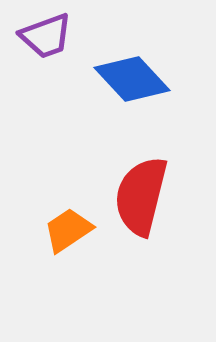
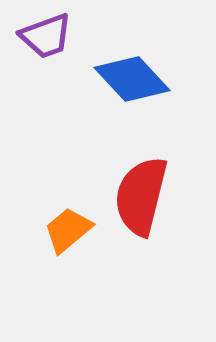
orange trapezoid: rotated 6 degrees counterclockwise
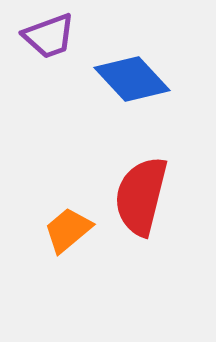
purple trapezoid: moved 3 px right
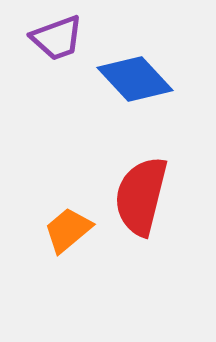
purple trapezoid: moved 8 px right, 2 px down
blue diamond: moved 3 px right
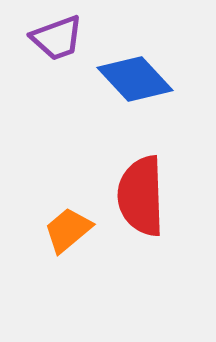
red semicircle: rotated 16 degrees counterclockwise
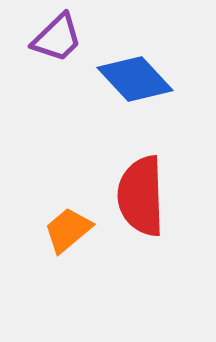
purple trapezoid: rotated 24 degrees counterclockwise
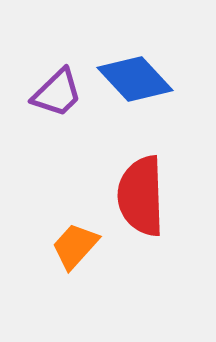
purple trapezoid: moved 55 px down
orange trapezoid: moved 7 px right, 16 px down; rotated 8 degrees counterclockwise
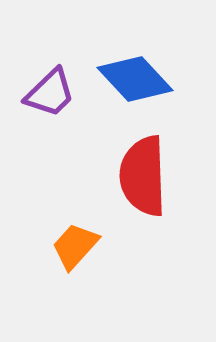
purple trapezoid: moved 7 px left
red semicircle: moved 2 px right, 20 px up
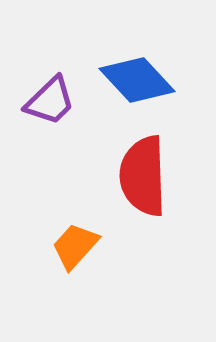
blue diamond: moved 2 px right, 1 px down
purple trapezoid: moved 8 px down
